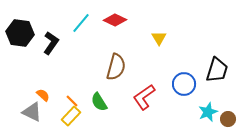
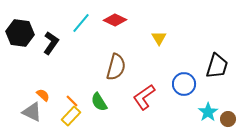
black trapezoid: moved 4 px up
cyan star: rotated 12 degrees counterclockwise
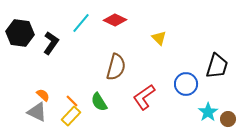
yellow triangle: rotated 14 degrees counterclockwise
blue circle: moved 2 px right
gray triangle: moved 5 px right
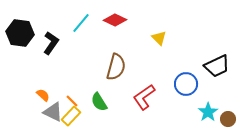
black trapezoid: rotated 48 degrees clockwise
gray triangle: moved 16 px right
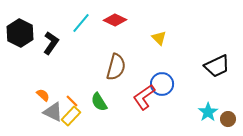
black hexagon: rotated 20 degrees clockwise
blue circle: moved 24 px left
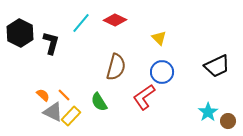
black L-shape: rotated 20 degrees counterclockwise
blue circle: moved 12 px up
orange line: moved 8 px left, 6 px up
brown circle: moved 2 px down
